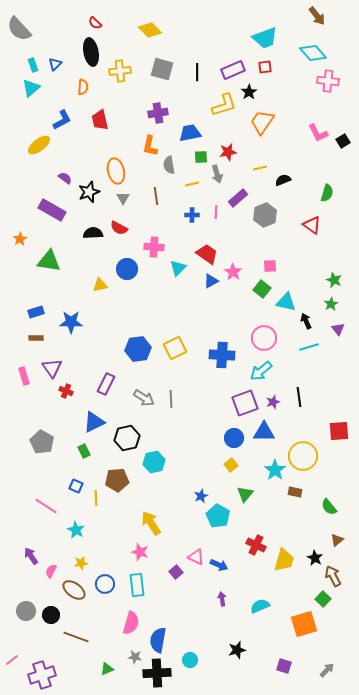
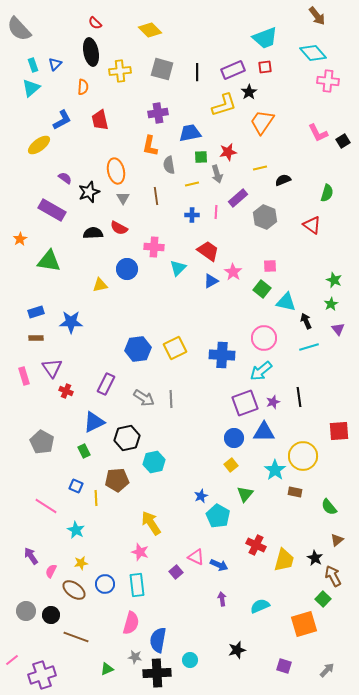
gray hexagon at (265, 215): moved 2 px down; rotated 15 degrees counterclockwise
red trapezoid at (207, 254): moved 1 px right, 3 px up
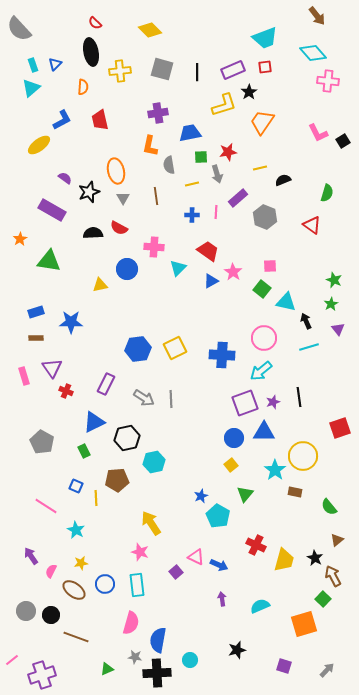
red square at (339, 431): moved 1 px right, 3 px up; rotated 15 degrees counterclockwise
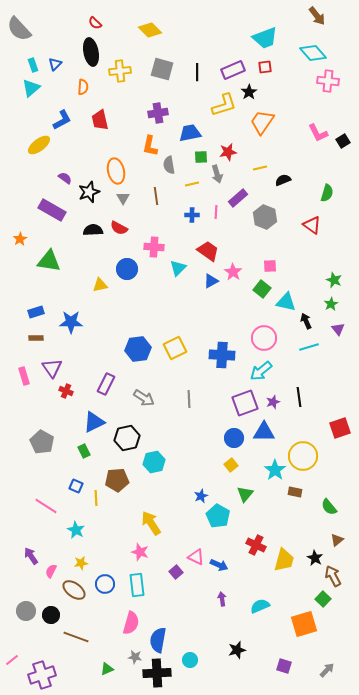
black semicircle at (93, 233): moved 3 px up
gray line at (171, 399): moved 18 px right
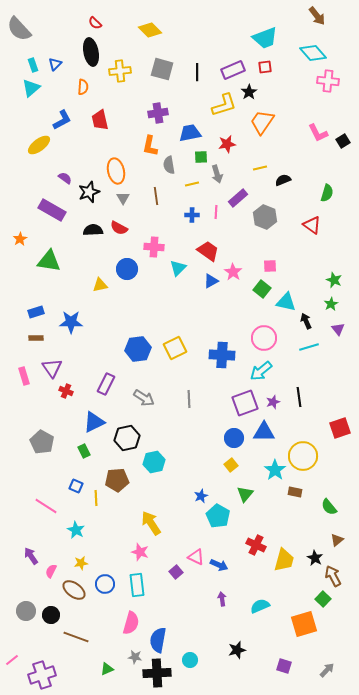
red star at (228, 152): moved 1 px left, 8 px up
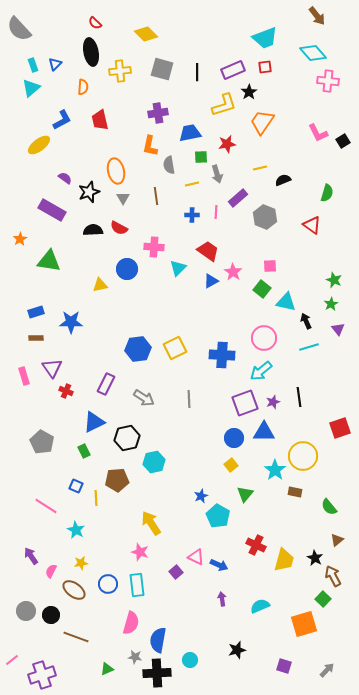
yellow diamond at (150, 30): moved 4 px left, 4 px down
blue circle at (105, 584): moved 3 px right
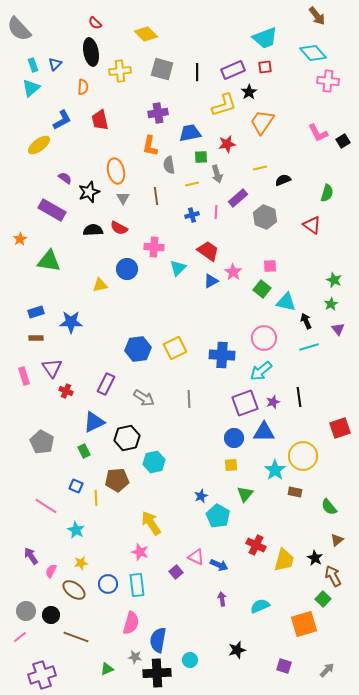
blue cross at (192, 215): rotated 16 degrees counterclockwise
yellow square at (231, 465): rotated 32 degrees clockwise
pink line at (12, 660): moved 8 px right, 23 px up
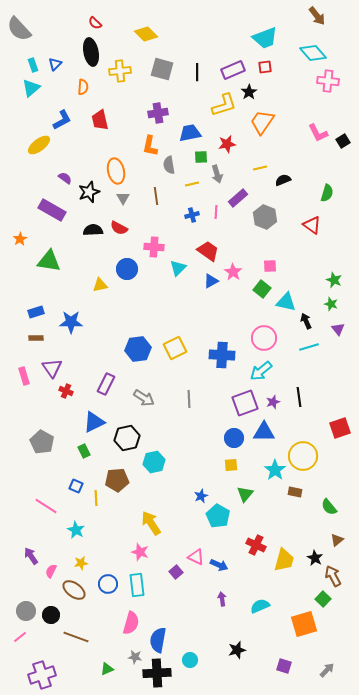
green star at (331, 304): rotated 24 degrees counterclockwise
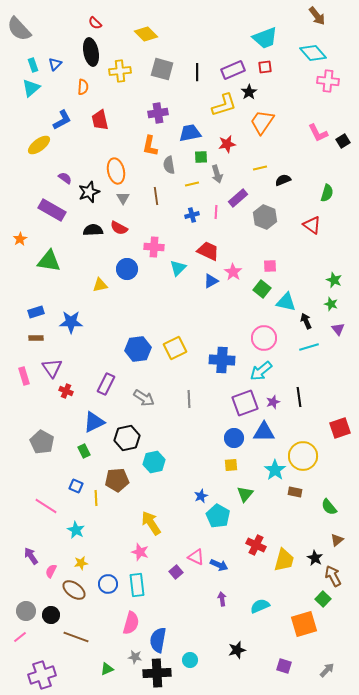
red trapezoid at (208, 251): rotated 10 degrees counterclockwise
blue cross at (222, 355): moved 5 px down
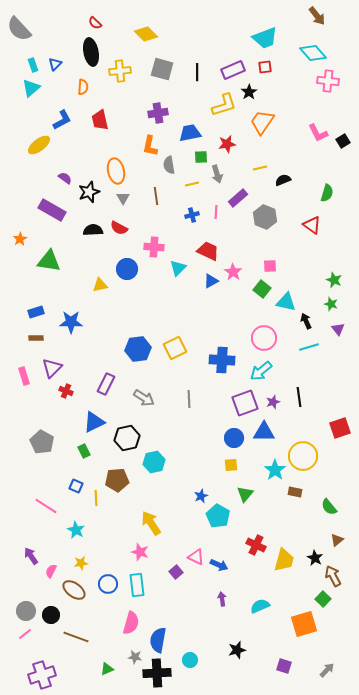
purple triangle at (52, 368): rotated 20 degrees clockwise
pink line at (20, 637): moved 5 px right, 3 px up
